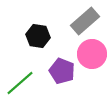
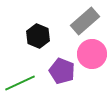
black hexagon: rotated 15 degrees clockwise
green line: rotated 16 degrees clockwise
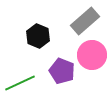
pink circle: moved 1 px down
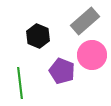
green line: rotated 72 degrees counterclockwise
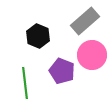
green line: moved 5 px right
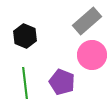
gray rectangle: moved 2 px right
black hexagon: moved 13 px left
purple pentagon: moved 11 px down
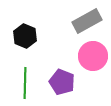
gray rectangle: rotated 12 degrees clockwise
pink circle: moved 1 px right, 1 px down
green line: rotated 8 degrees clockwise
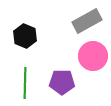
purple pentagon: rotated 20 degrees counterclockwise
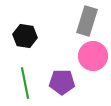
gray rectangle: rotated 44 degrees counterclockwise
black hexagon: rotated 15 degrees counterclockwise
green line: rotated 12 degrees counterclockwise
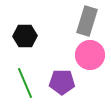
black hexagon: rotated 10 degrees counterclockwise
pink circle: moved 3 px left, 1 px up
green line: rotated 12 degrees counterclockwise
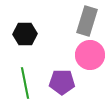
black hexagon: moved 2 px up
green line: rotated 12 degrees clockwise
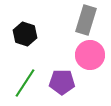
gray rectangle: moved 1 px left, 1 px up
black hexagon: rotated 20 degrees clockwise
green line: rotated 44 degrees clockwise
